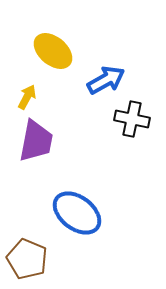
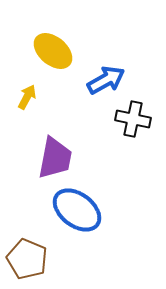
black cross: moved 1 px right
purple trapezoid: moved 19 px right, 17 px down
blue ellipse: moved 3 px up
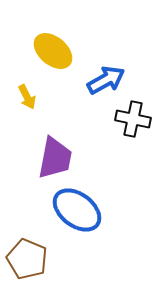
yellow arrow: rotated 125 degrees clockwise
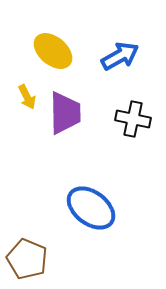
blue arrow: moved 14 px right, 24 px up
purple trapezoid: moved 10 px right, 45 px up; rotated 12 degrees counterclockwise
blue ellipse: moved 14 px right, 2 px up
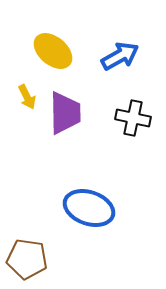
black cross: moved 1 px up
blue ellipse: moved 2 px left; rotated 18 degrees counterclockwise
brown pentagon: rotated 15 degrees counterclockwise
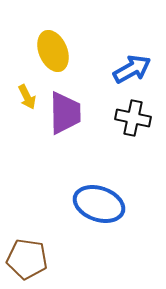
yellow ellipse: rotated 27 degrees clockwise
blue arrow: moved 12 px right, 13 px down
blue ellipse: moved 10 px right, 4 px up
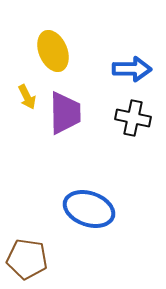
blue arrow: rotated 30 degrees clockwise
blue ellipse: moved 10 px left, 5 px down
